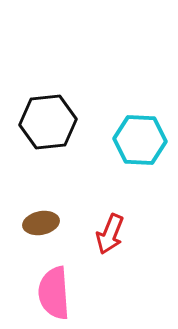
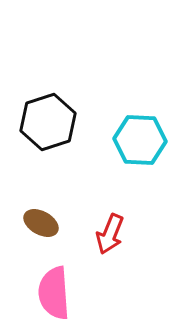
black hexagon: rotated 12 degrees counterclockwise
brown ellipse: rotated 40 degrees clockwise
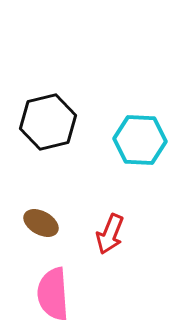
black hexagon: rotated 4 degrees clockwise
pink semicircle: moved 1 px left, 1 px down
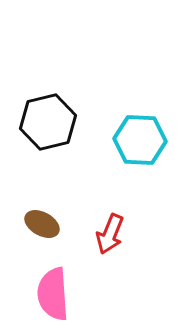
brown ellipse: moved 1 px right, 1 px down
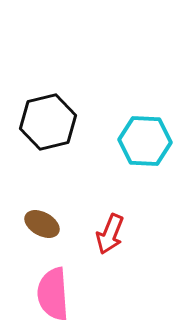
cyan hexagon: moved 5 px right, 1 px down
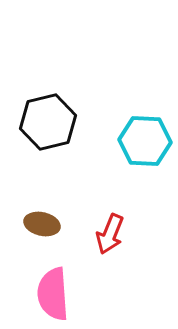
brown ellipse: rotated 16 degrees counterclockwise
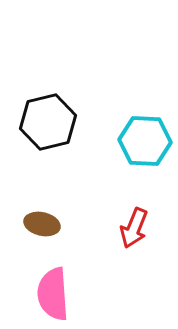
red arrow: moved 24 px right, 6 px up
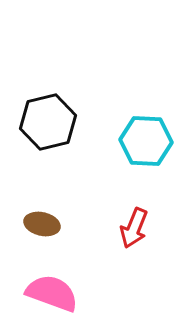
cyan hexagon: moved 1 px right
pink semicircle: moved 1 px left, 1 px up; rotated 114 degrees clockwise
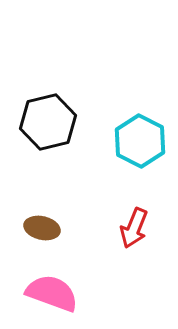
cyan hexagon: moved 6 px left; rotated 24 degrees clockwise
brown ellipse: moved 4 px down
